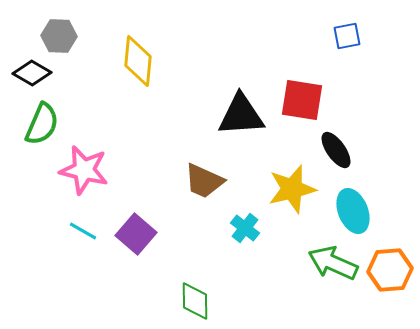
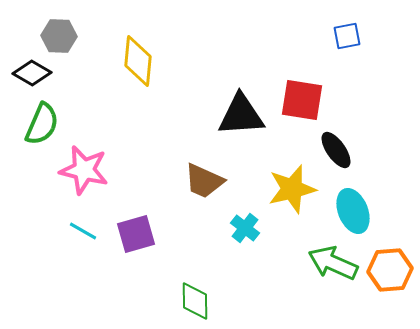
purple square: rotated 33 degrees clockwise
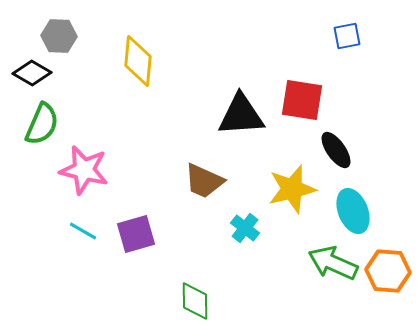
orange hexagon: moved 2 px left, 1 px down; rotated 9 degrees clockwise
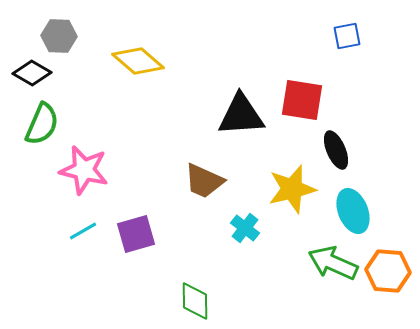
yellow diamond: rotated 54 degrees counterclockwise
black ellipse: rotated 12 degrees clockwise
cyan line: rotated 60 degrees counterclockwise
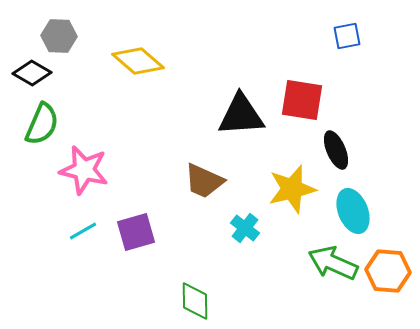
purple square: moved 2 px up
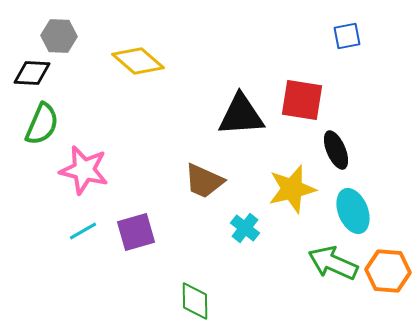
black diamond: rotated 27 degrees counterclockwise
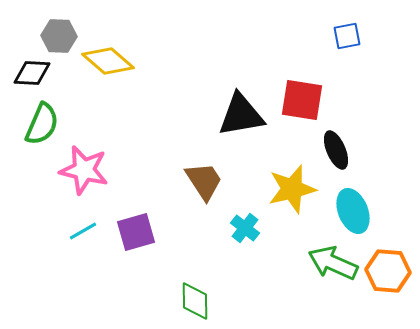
yellow diamond: moved 30 px left
black triangle: rotated 6 degrees counterclockwise
brown trapezoid: rotated 147 degrees counterclockwise
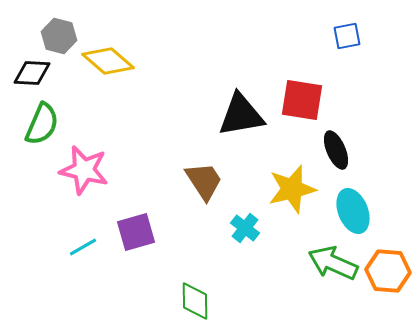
gray hexagon: rotated 12 degrees clockwise
cyan line: moved 16 px down
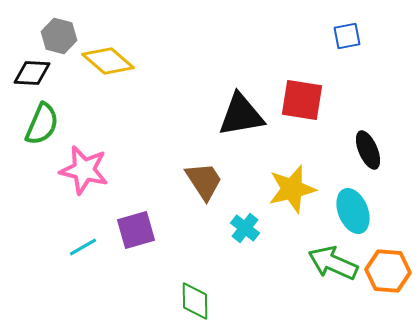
black ellipse: moved 32 px right
purple square: moved 2 px up
